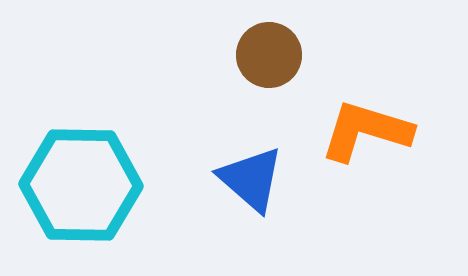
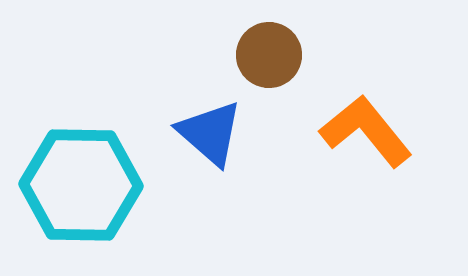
orange L-shape: rotated 34 degrees clockwise
blue triangle: moved 41 px left, 46 px up
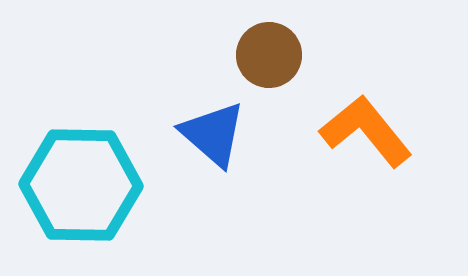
blue triangle: moved 3 px right, 1 px down
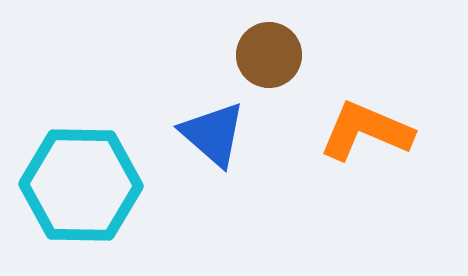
orange L-shape: rotated 28 degrees counterclockwise
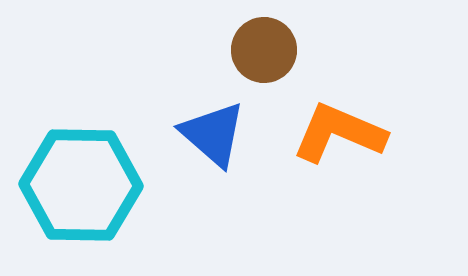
brown circle: moved 5 px left, 5 px up
orange L-shape: moved 27 px left, 2 px down
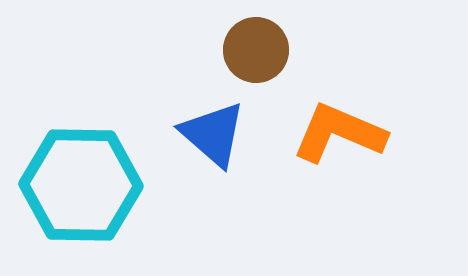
brown circle: moved 8 px left
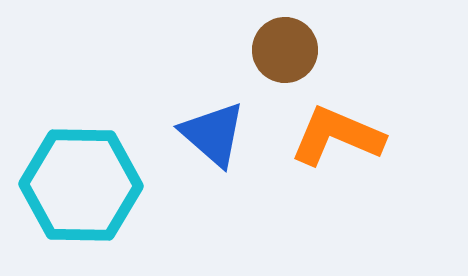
brown circle: moved 29 px right
orange L-shape: moved 2 px left, 3 px down
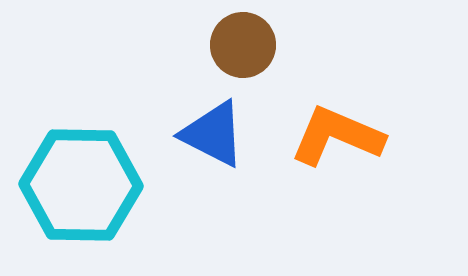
brown circle: moved 42 px left, 5 px up
blue triangle: rotated 14 degrees counterclockwise
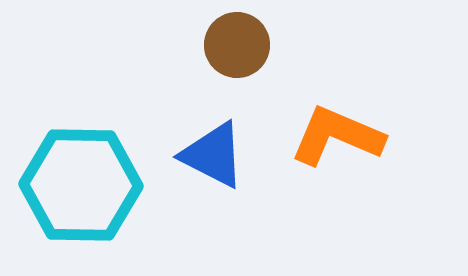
brown circle: moved 6 px left
blue triangle: moved 21 px down
